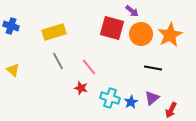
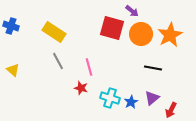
yellow rectangle: rotated 50 degrees clockwise
pink line: rotated 24 degrees clockwise
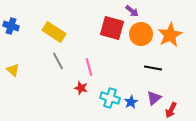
purple triangle: moved 2 px right
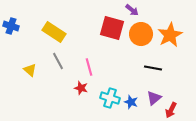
purple arrow: moved 1 px up
yellow triangle: moved 17 px right
blue star: rotated 24 degrees counterclockwise
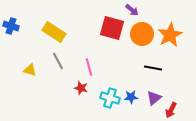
orange circle: moved 1 px right
yellow triangle: rotated 24 degrees counterclockwise
blue star: moved 5 px up; rotated 24 degrees counterclockwise
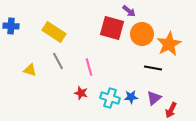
purple arrow: moved 3 px left, 1 px down
blue cross: rotated 14 degrees counterclockwise
orange star: moved 1 px left, 9 px down
red star: moved 5 px down
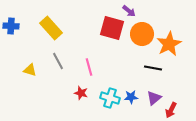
yellow rectangle: moved 3 px left, 4 px up; rotated 15 degrees clockwise
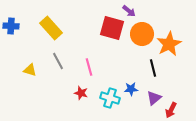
black line: rotated 66 degrees clockwise
blue star: moved 8 px up
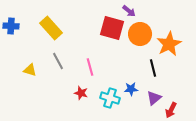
orange circle: moved 2 px left
pink line: moved 1 px right
